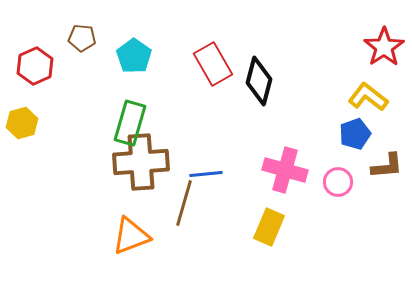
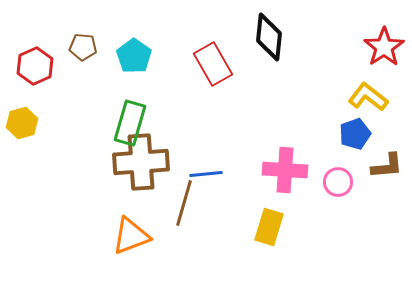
brown pentagon: moved 1 px right, 9 px down
black diamond: moved 10 px right, 44 px up; rotated 9 degrees counterclockwise
pink cross: rotated 12 degrees counterclockwise
yellow rectangle: rotated 6 degrees counterclockwise
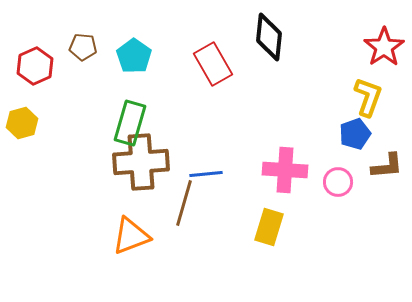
yellow L-shape: rotated 72 degrees clockwise
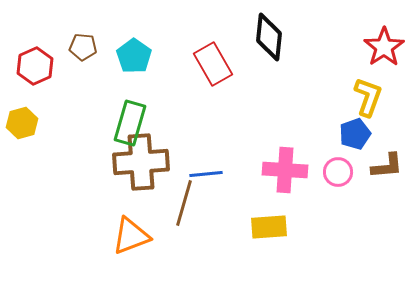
pink circle: moved 10 px up
yellow rectangle: rotated 69 degrees clockwise
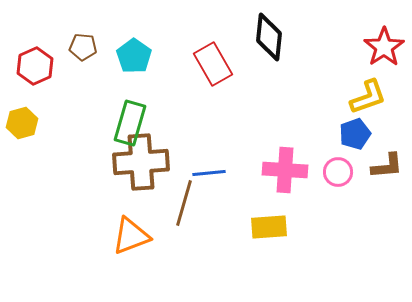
yellow L-shape: rotated 51 degrees clockwise
blue line: moved 3 px right, 1 px up
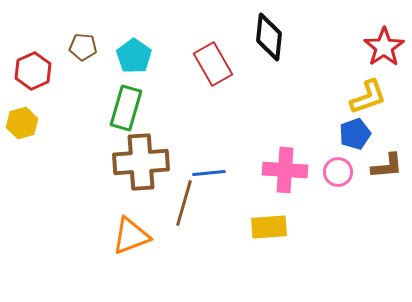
red hexagon: moved 2 px left, 5 px down
green rectangle: moved 4 px left, 15 px up
